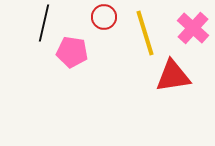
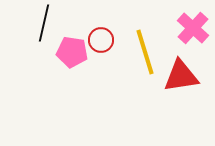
red circle: moved 3 px left, 23 px down
yellow line: moved 19 px down
red triangle: moved 8 px right
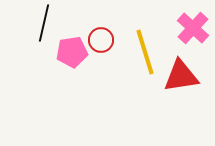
pink pentagon: rotated 16 degrees counterclockwise
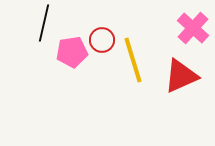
red circle: moved 1 px right
yellow line: moved 12 px left, 8 px down
red triangle: rotated 15 degrees counterclockwise
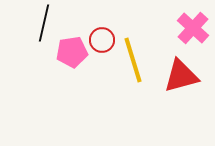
red triangle: rotated 9 degrees clockwise
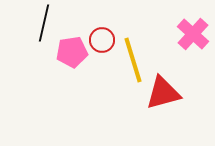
pink cross: moved 6 px down
red triangle: moved 18 px left, 17 px down
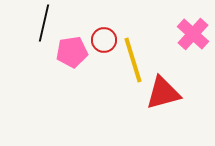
red circle: moved 2 px right
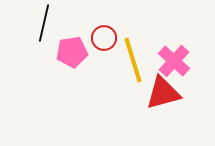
pink cross: moved 19 px left, 27 px down
red circle: moved 2 px up
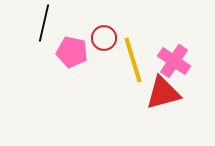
pink pentagon: rotated 20 degrees clockwise
pink cross: rotated 8 degrees counterclockwise
